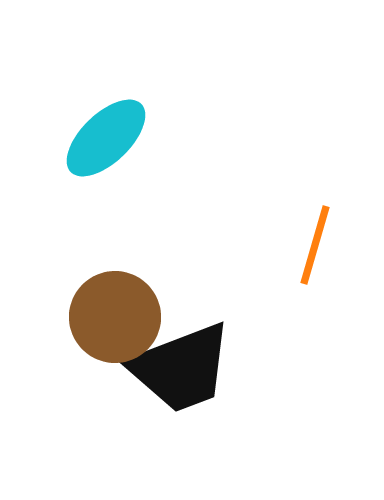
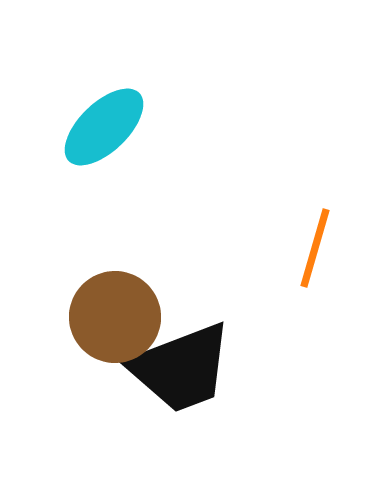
cyan ellipse: moved 2 px left, 11 px up
orange line: moved 3 px down
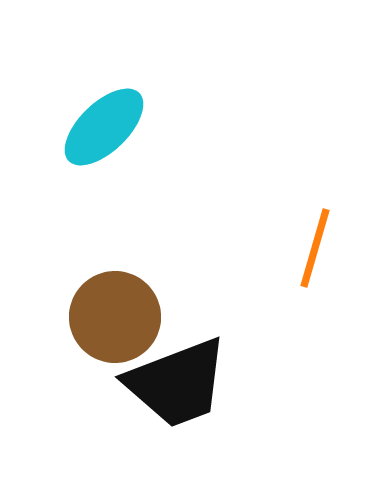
black trapezoid: moved 4 px left, 15 px down
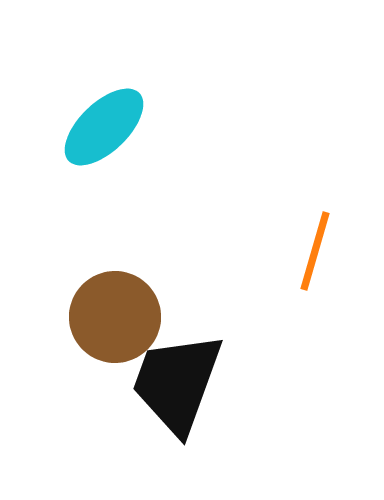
orange line: moved 3 px down
black trapezoid: rotated 131 degrees clockwise
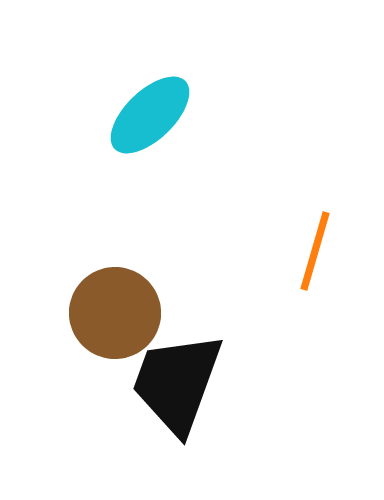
cyan ellipse: moved 46 px right, 12 px up
brown circle: moved 4 px up
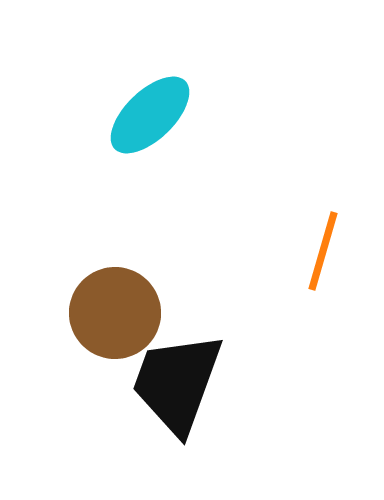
orange line: moved 8 px right
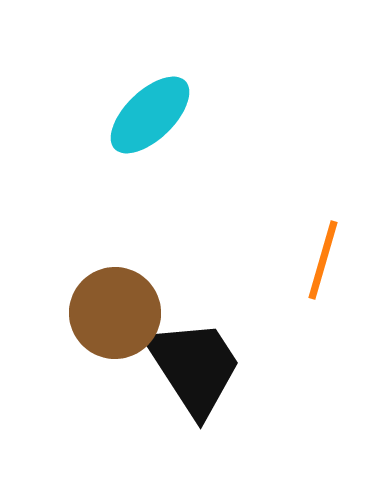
orange line: moved 9 px down
black trapezoid: moved 17 px right, 16 px up; rotated 127 degrees clockwise
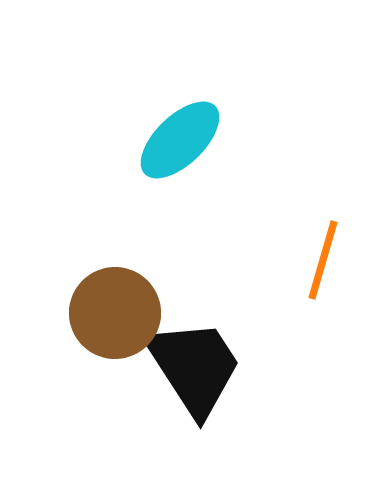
cyan ellipse: moved 30 px right, 25 px down
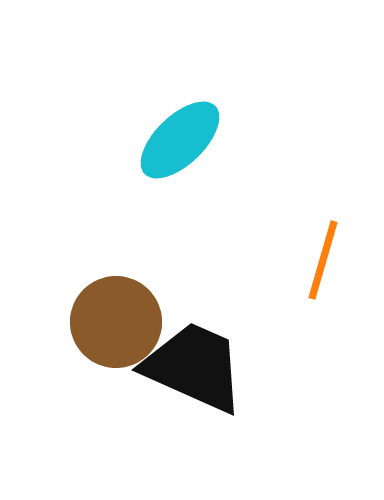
brown circle: moved 1 px right, 9 px down
black trapezoid: rotated 33 degrees counterclockwise
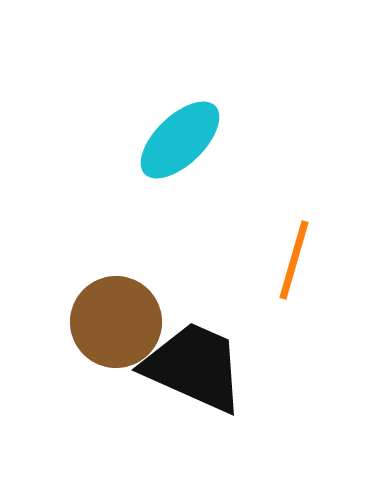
orange line: moved 29 px left
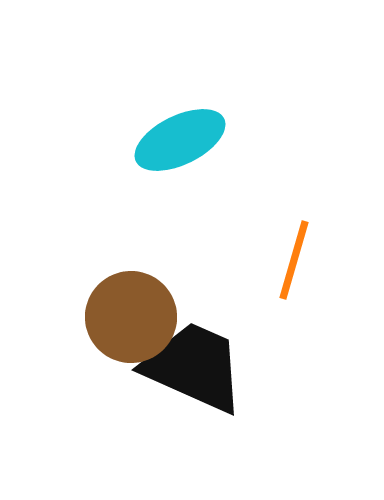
cyan ellipse: rotated 18 degrees clockwise
brown circle: moved 15 px right, 5 px up
